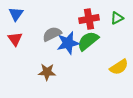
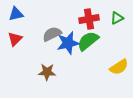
blue triangle: rotated 42 degrees clockwise
red triangle: rotated 21 degrees clockwise
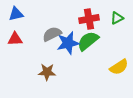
red triangle: rotated 42 degrees clockwise
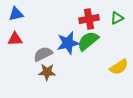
gray semicircle: moved 9 px left, 20 px down
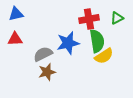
green semicircle: moved 9 px right; rotated 120 degrees clockwise
yellow semicircle: moved 15 px left, 11 px up
brown star: rotated 18 degrees counterclockwise
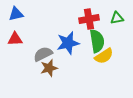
green triangle: rotated 16 degrees clockwise
brown star: moved 2 px right, 4 px up
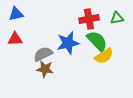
green semicircle: rotated 35 degrees counterclockwise
brown star: moved 4 px left, 1 px down; rotated 24 degrees clockwise
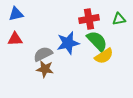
green triangle: moved 2 px right, 1 px down
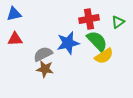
blue triangle: moved 2 px left
green triangle: moved 1 px left, 3 px down; rotated 24 degrees counterclockwise
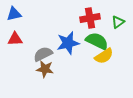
red cross: moved 1 px right, 1 px up
green semicircle: rotated 20 degrees counterclockwise
